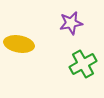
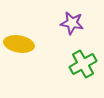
purple star: moved 1 px right; rotated 20 degrees clockwise
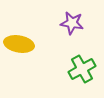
green cross: moved 1 px left, 5 px down
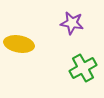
green cross: moved 1 px right, 1 px up
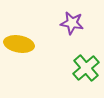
green cross: moved 3 px right; rotated 12 degrees counterclockwise
